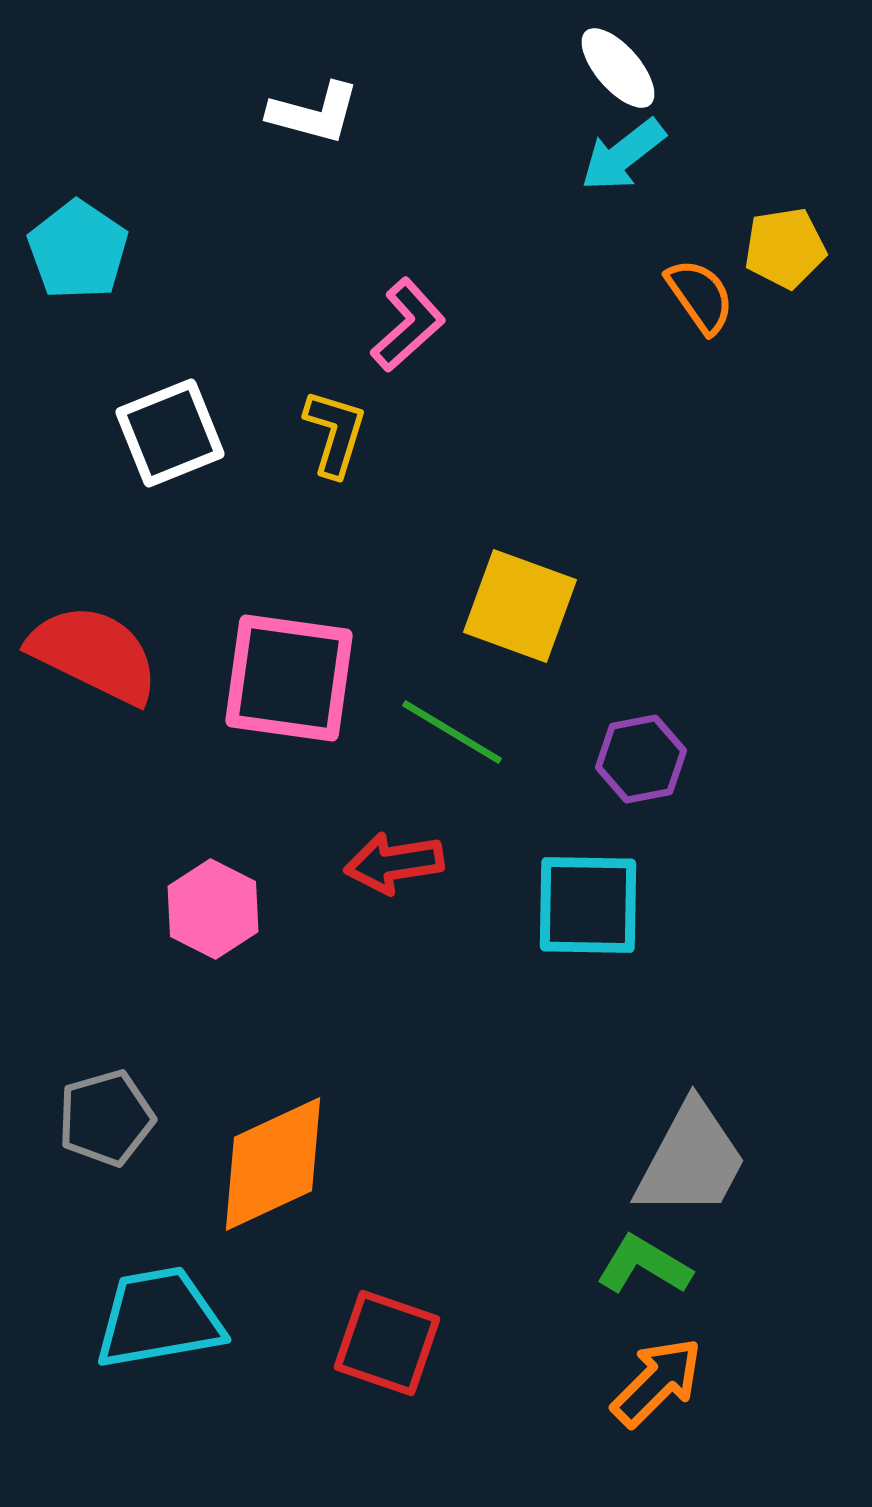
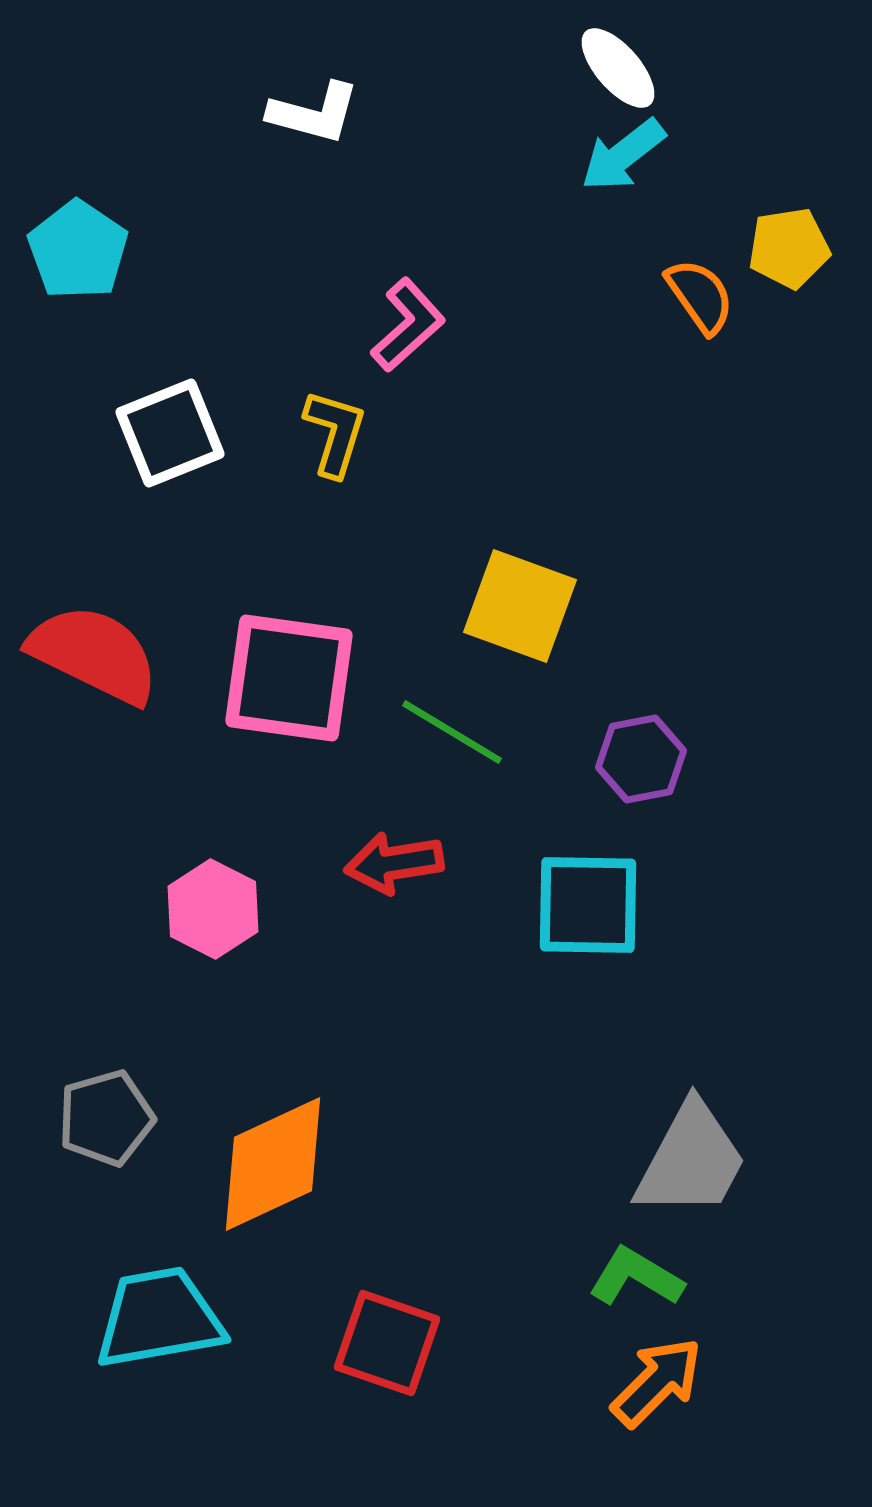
yellow pentagon: moved 4 px right
green L-shape: moved 8 px left, 12 px down
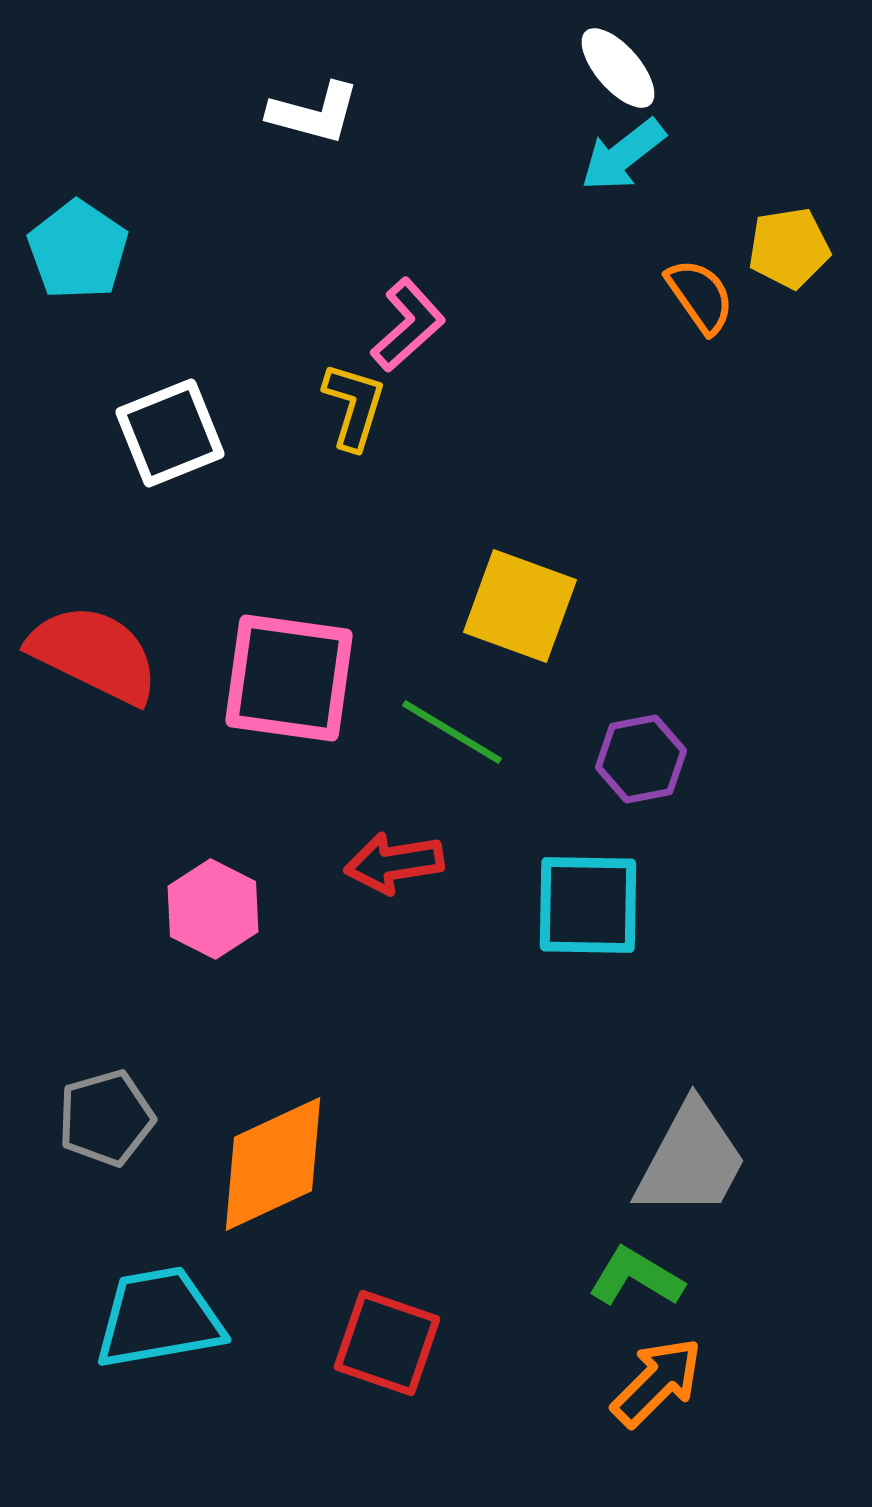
yellow L-shape: moved 19 px right, 27 px up
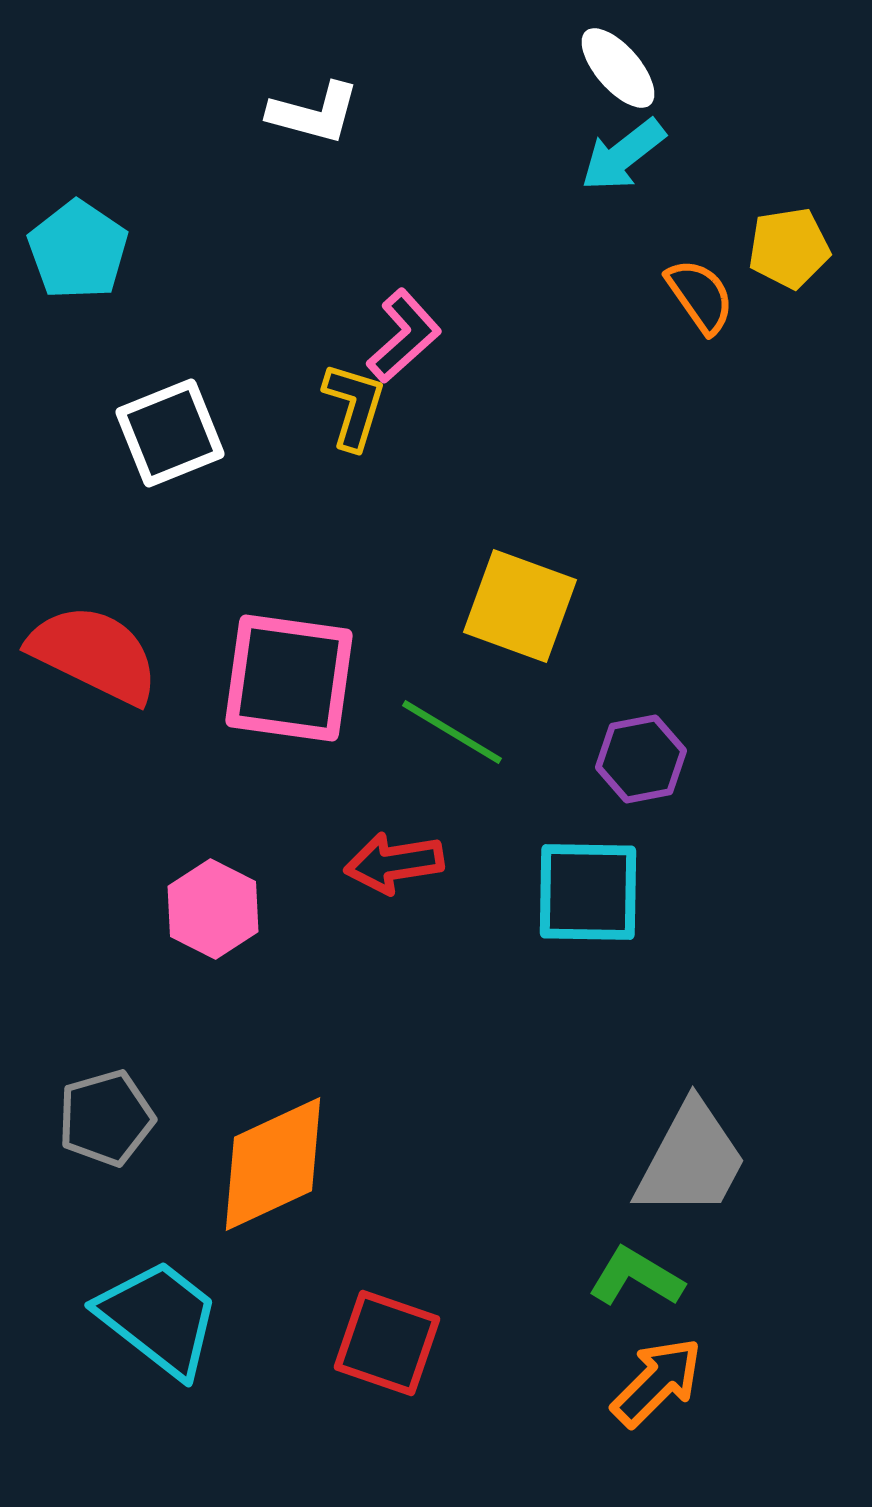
pink L-shape: moved 4 px left, 11 px down
cyan square: moved 13 px up
cyan trapezoid: rotated 48 degrees clockwise
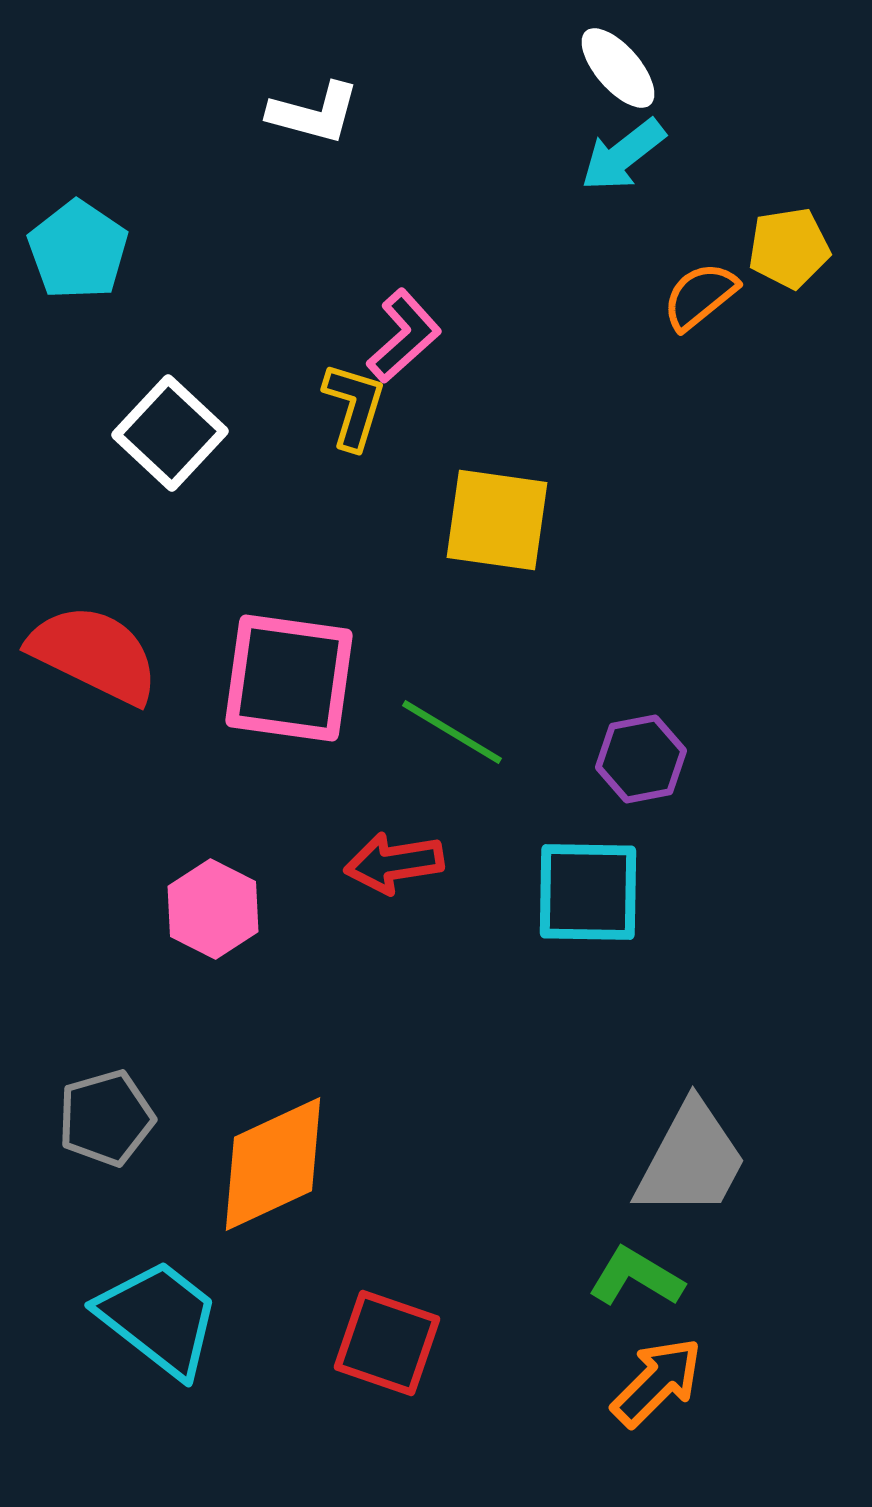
orange semicircle: rotated 94 degrees counterclockwise
white square: rotated 25 degrees counterclockwise
yellow square: moved 23 px left, 86 px up; rotated 12 degrees counterclockwise
